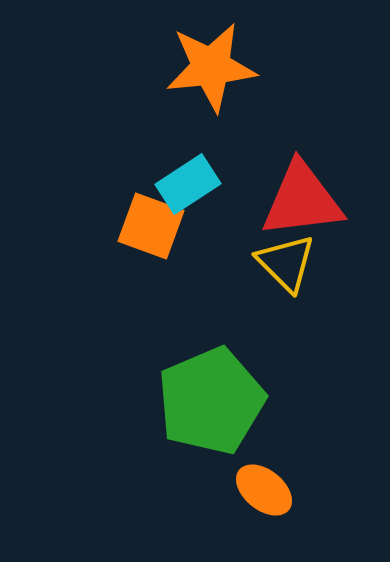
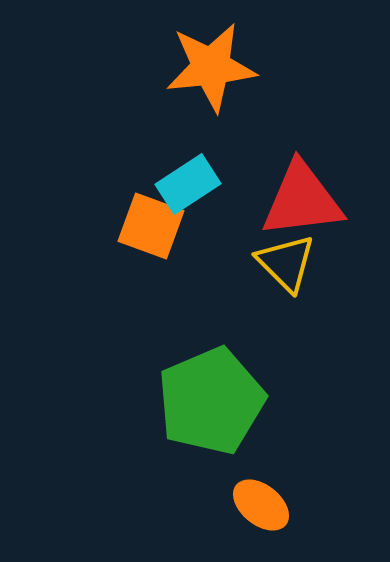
orange ellipse: moved 3 px left, 15 px down
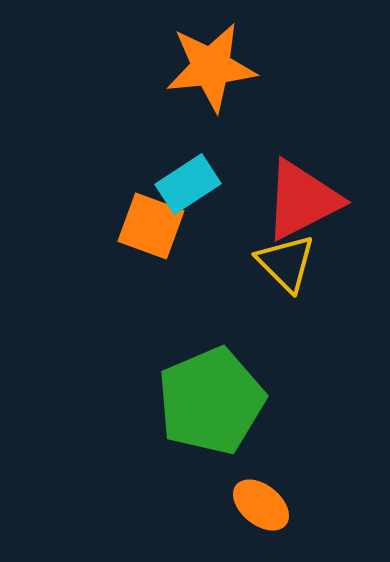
red triangle: rotated 20 degrees counterclockwise
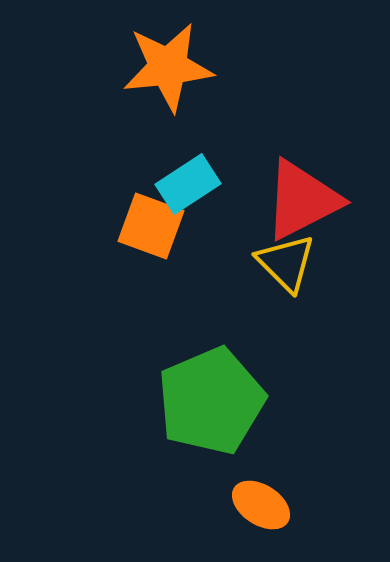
orange star: moved 43 px left
orange ellipse: rotated 6 degrees counterclockwise
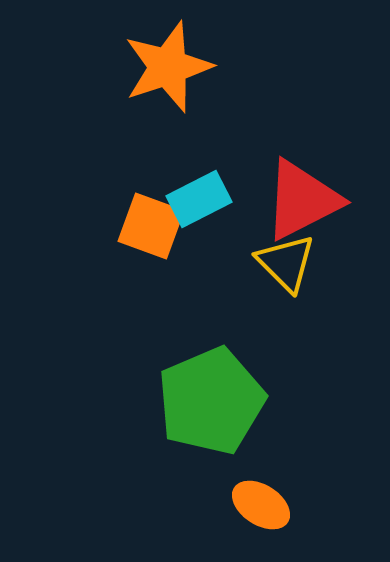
orange star: rotated 12 degrees counterclockwise
cyan rectangle: moved 11 px right, 15 px down; rotated 6 degrees clockwise
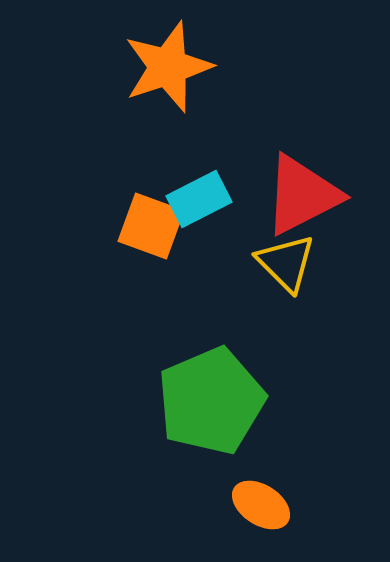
red triangle: moved 5 px up
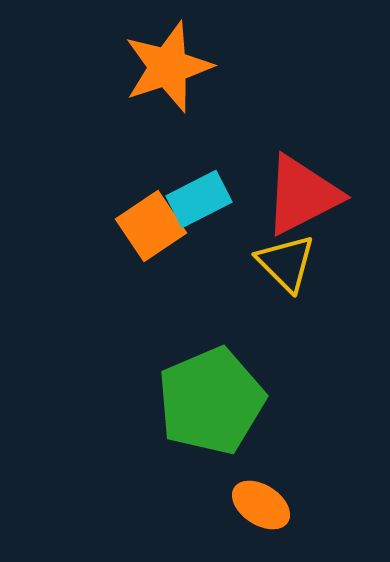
orange square: rotated 36 degrees clockwise
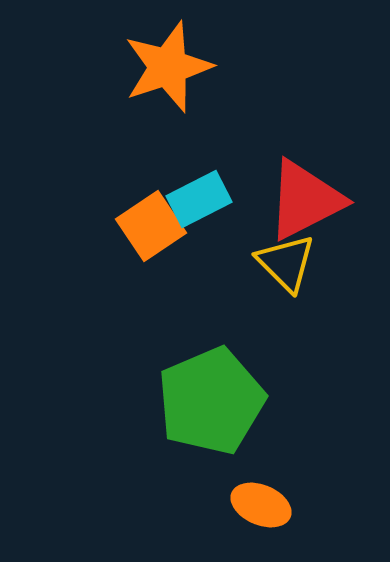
red triangle: moved 3 px right, 5 px down
orange ellipse: rotated 10 degrees counterclockwise
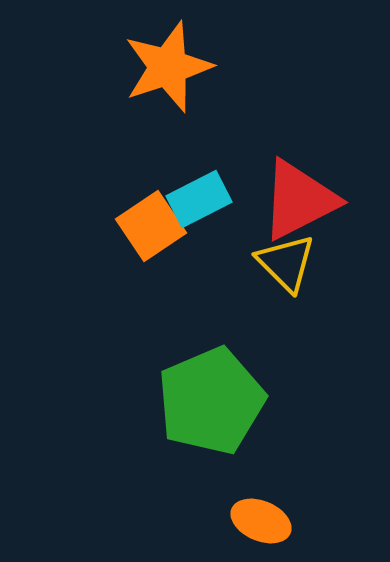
red triangle: moved 6 px left
orange ellipse: moved 16 px down
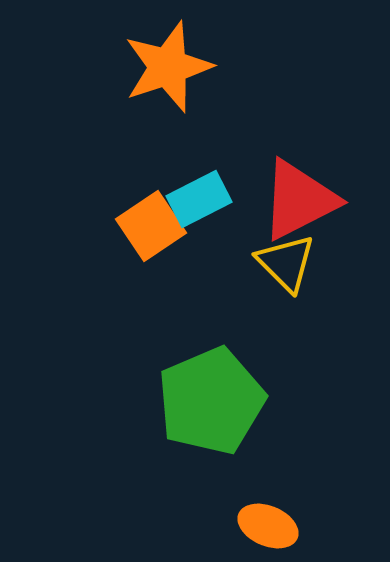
orange ellipse: moved 7 px right, 5 px down
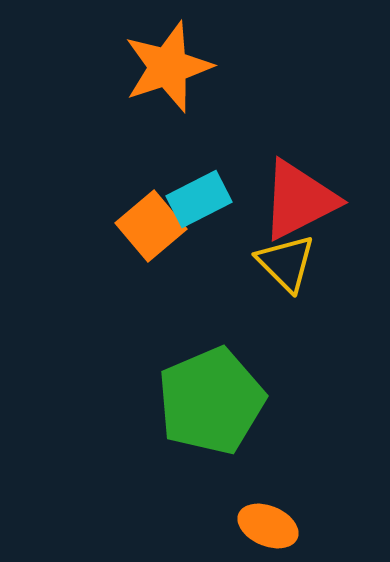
orange square: rotated 6 degrees counterclockwise
